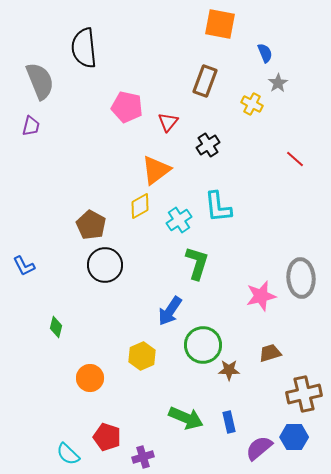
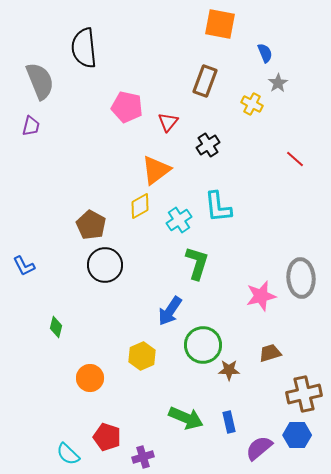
blue hexagon: moved 3 px right, 2 px up
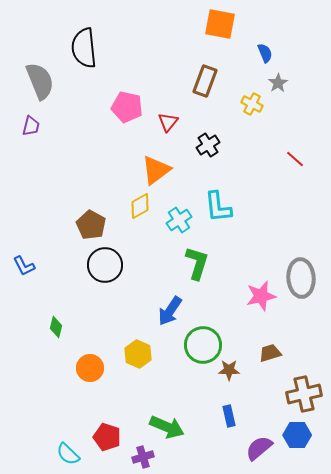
yellow hexagon: moved 4 px left, 2 px up; rotated 12 degrees counterclockwise
orange circle: moved 10 px up
green arrow: moved 19 px left, 9 px down
blue rectangle: moved 6 px up
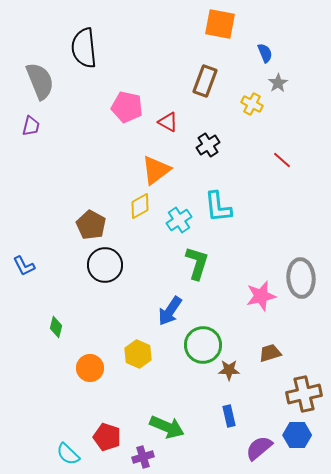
red triangle: rotated 40 degrees counterclockwise
red line: moved 13 px left, 1 px down
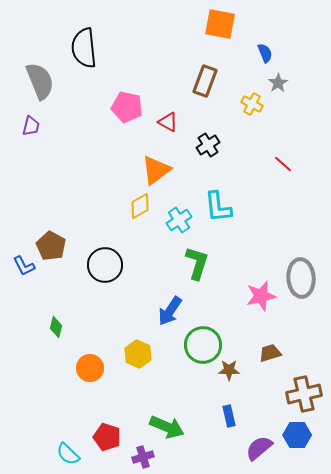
red line: moved 1 px right, 4 px down
brown pentagon: moved 40 px left, 21 px down
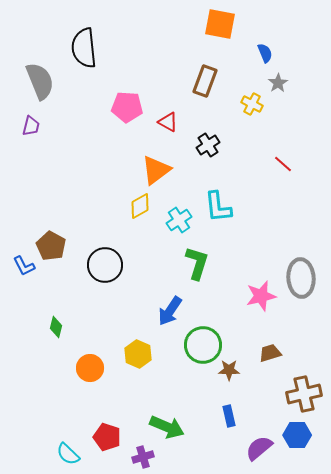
pink pentagon: rotated 8 degrees counterclockwise
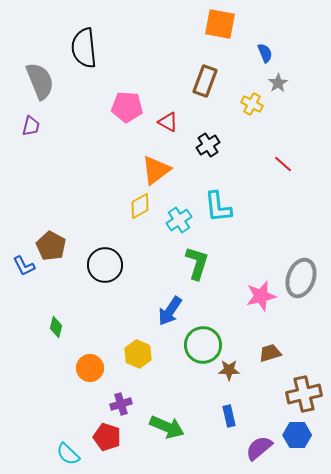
gray ellipse: rotated 24 degrees clockwise
purple cross: moved 22 px left, 53 px up
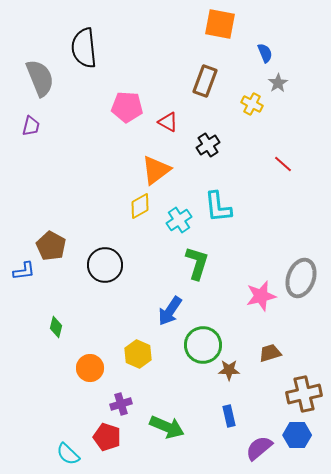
gray semicircle: moved 3 px up
blue L-shape: moved 5 px down; rotated 70 degrees counterclockwise
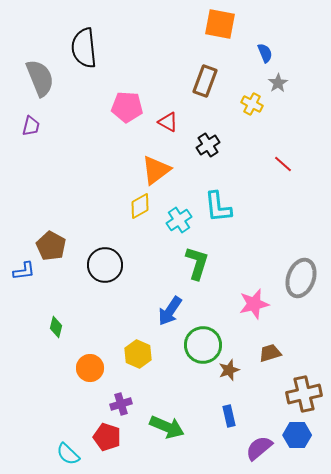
pink star: moved 7 px left, 8 px down
brown star: rotated 20 degrees counterclockwise
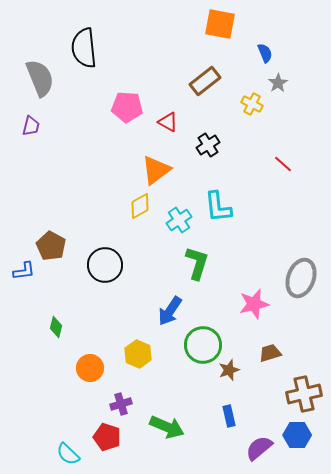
brown rectangle: rotated 32 degrees clockwise
